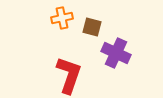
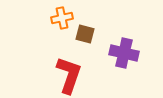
brown square: moved 7 px left, 7 px down
purple cross: moved 8 px right; rotated 12 degrees counterclockwise
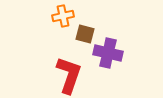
orange cross: moved 1 px right, 2 px up
purple cross: moved 16 px left
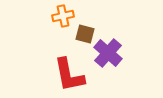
purple cross: rotated 28 degrees clockwise
red L-shape: rotated 150 degrees clockwise
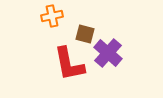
orange cross: moved 11 px left
red L-shape: moved 11 px up
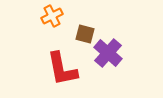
orange cross: rotated 15 degrees counterclockwise
red L-shape: moved 7 px left, 5 px down
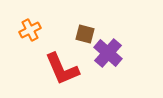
orange cross: moved 22 px left, 14 px down
red L-shape: rotated 12 degrees counterclockwise
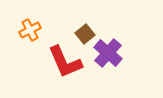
brown square: rotated 36 degrees clockwise
red L-shape: moved 3 px right, 7 px up
